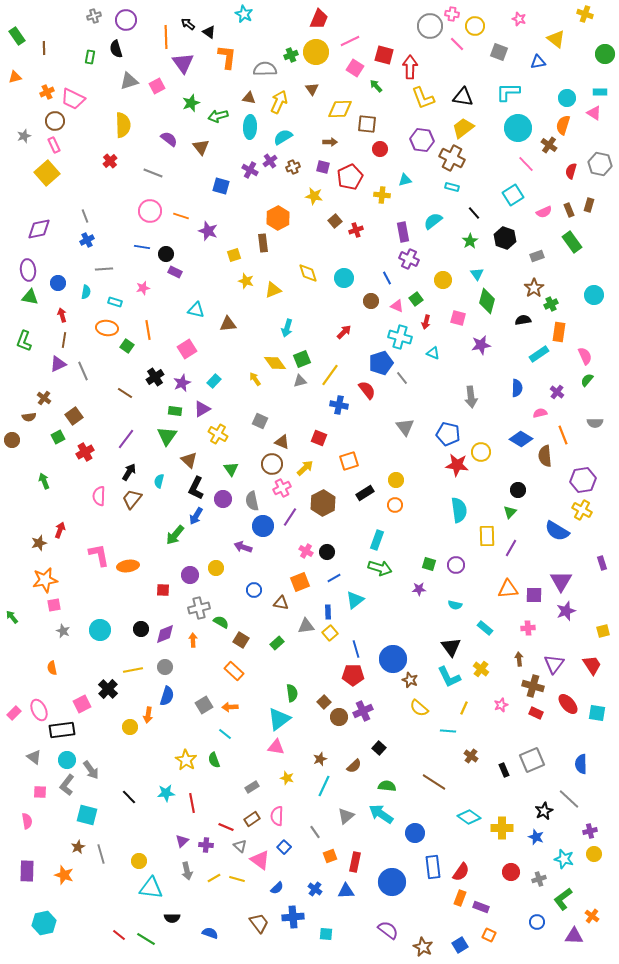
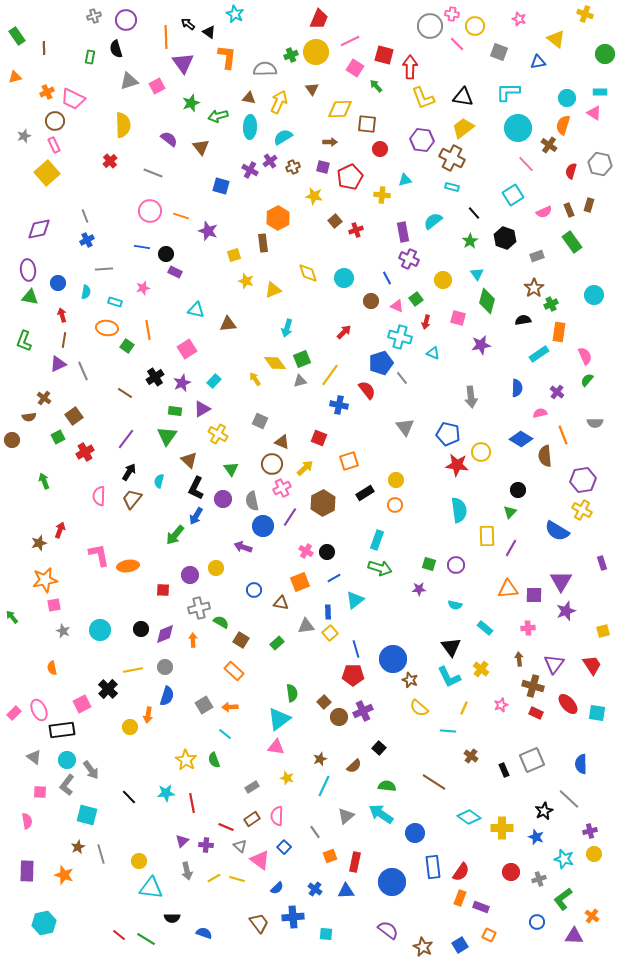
cyan star at (244, 14): moved 9 px left
blue semicircle at (210, 933): moved 6 px left
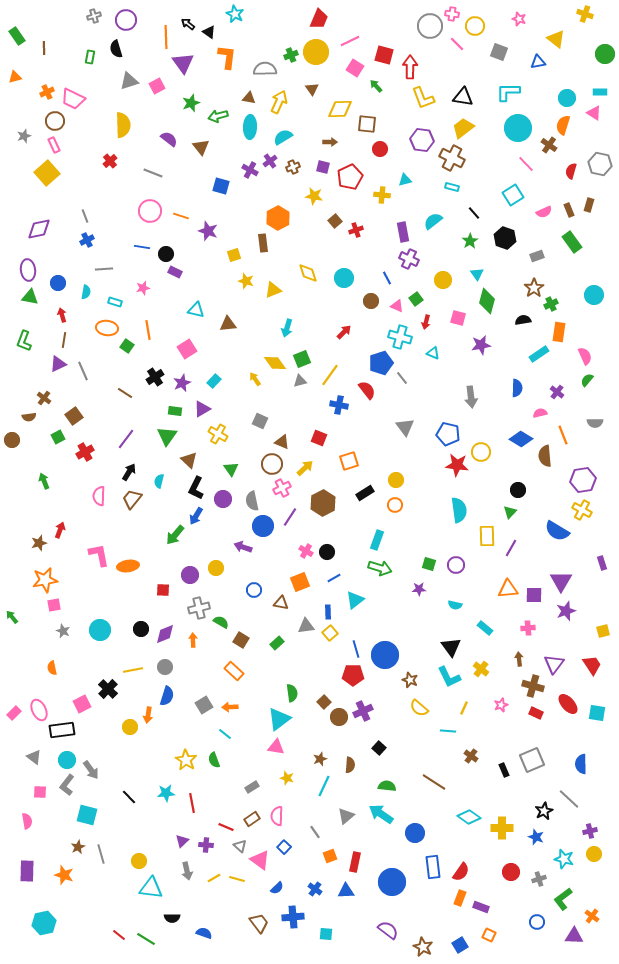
blue circle at (393, 659): moved 8 px left, 4 px up
brown semicircle at (354, 766): moved 4 px left, 1 px up; rotated 42 degrees counterclockwise
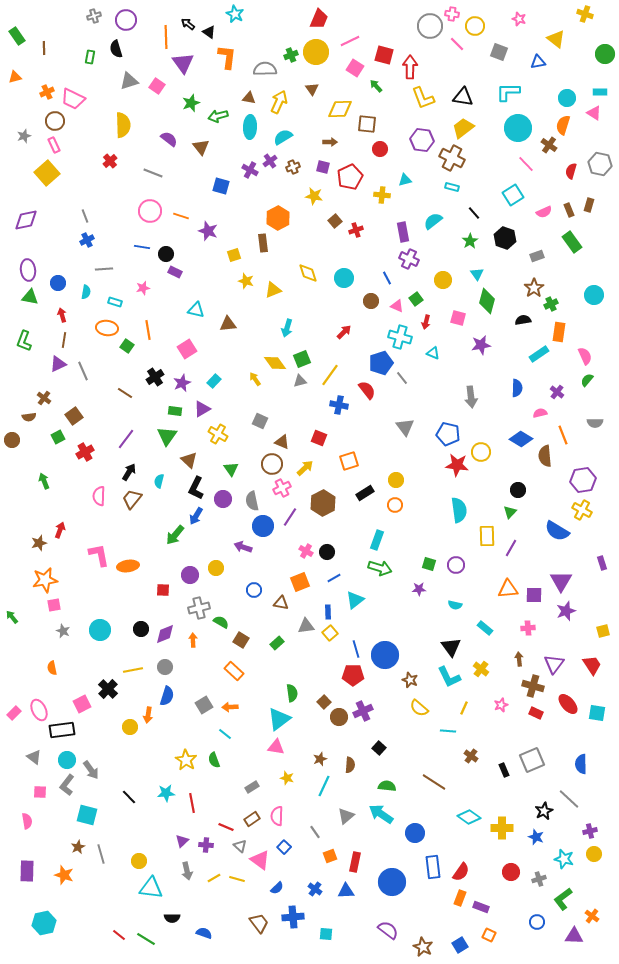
pink square at (157, 86): rotated 28 degrees counterclockwise
purple diamond at (39, 229): moved 13 px left, 9 px up
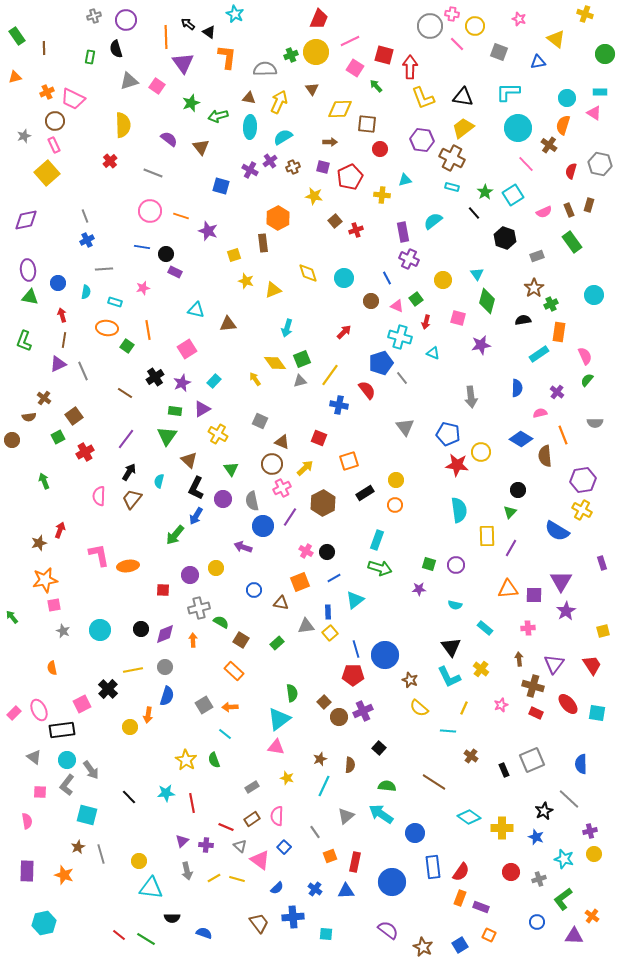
green star at (470, 241): moved 15 px right, 49 px up
purple star at (566, 611): rotated 12 degrees counterclockwise
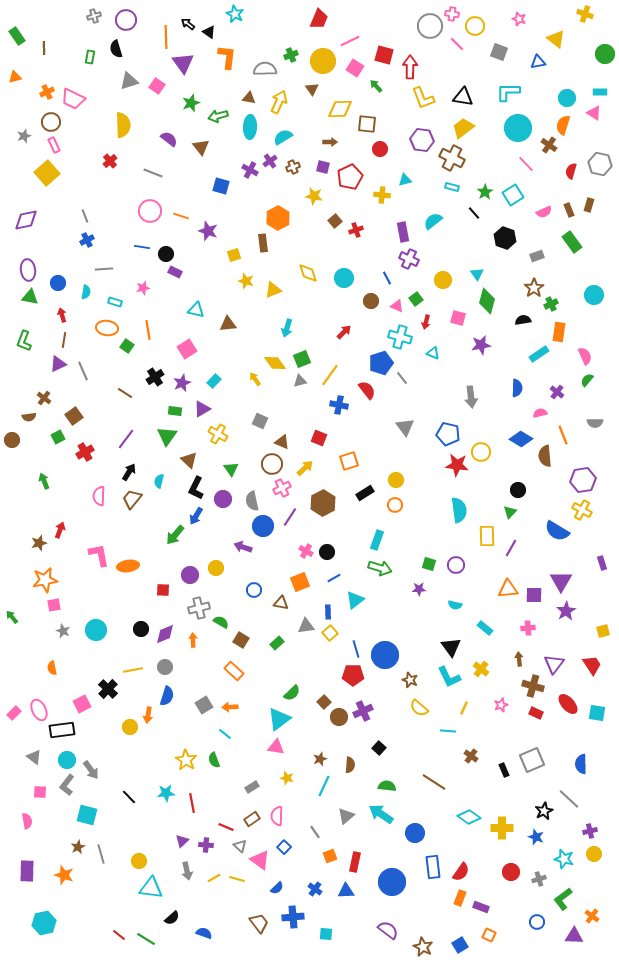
yellow circle at (316, 52): moved 7 px right, 9 px down
brown circle at (55, 121): moved 4 px left, 1 px down
cyan circle at (100, 630): moved 4 px left
green semicircle at (292, 693): rotated 54 degrees clockwise
black semicircle at (172, 918): rotated 42 degrees counterclockwise
